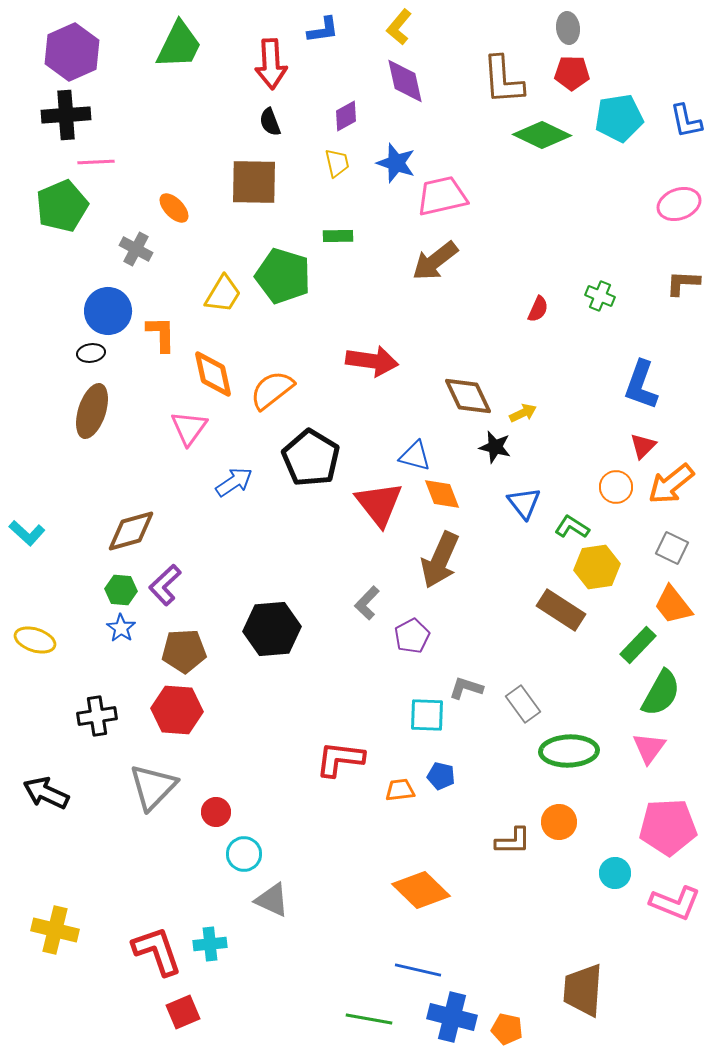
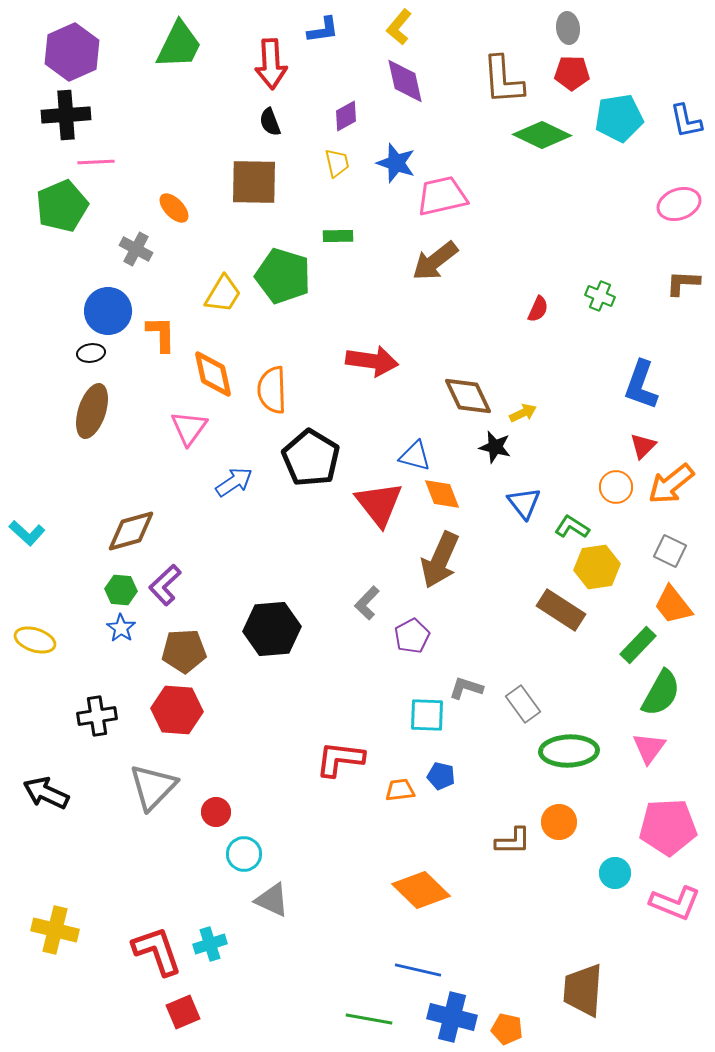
orange semicircle at (272, 390): rotated 54 degrees counterclockwise
gray square at (672, 548): moved 2 px left, 3 px down
cyan cross at (210, 944): rotated 12 degrees counterclockwise
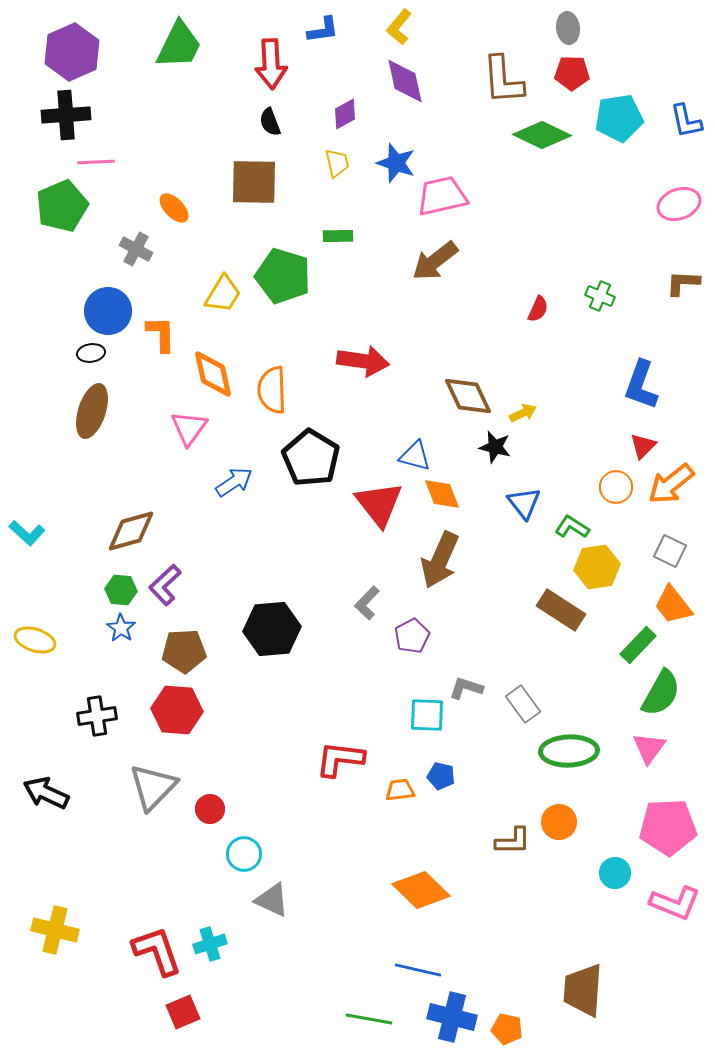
purple diamond at (346, 116): moved 1 px left, 2 px up
red arrow at (372, 361): moved 9 px left
red circle at (216, 812): moved 6 px left, 3 px up
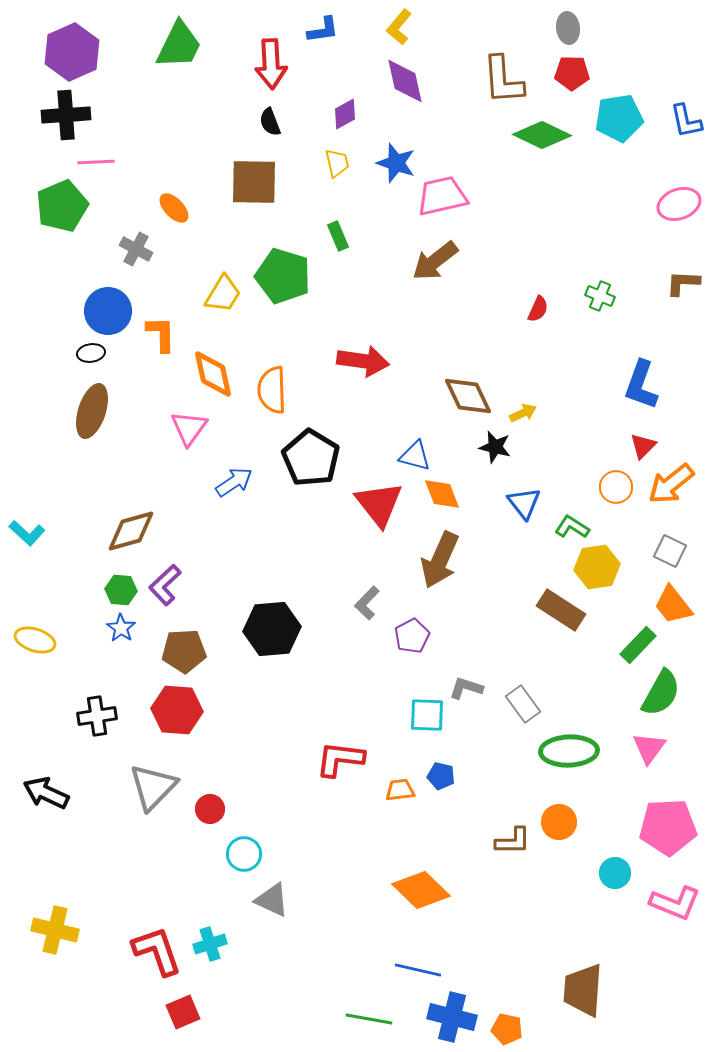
green rectangle at (338, 236): rotated 68 degrees clockwise
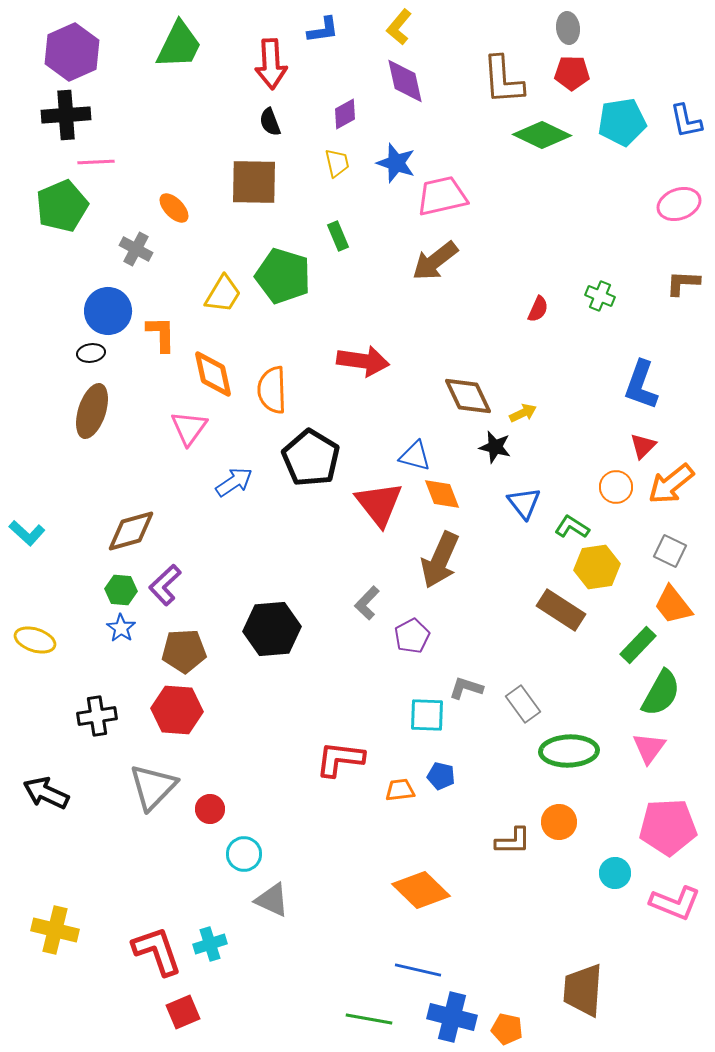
cyan pentagon at (619, 118): moved 3 px right, 4 px down
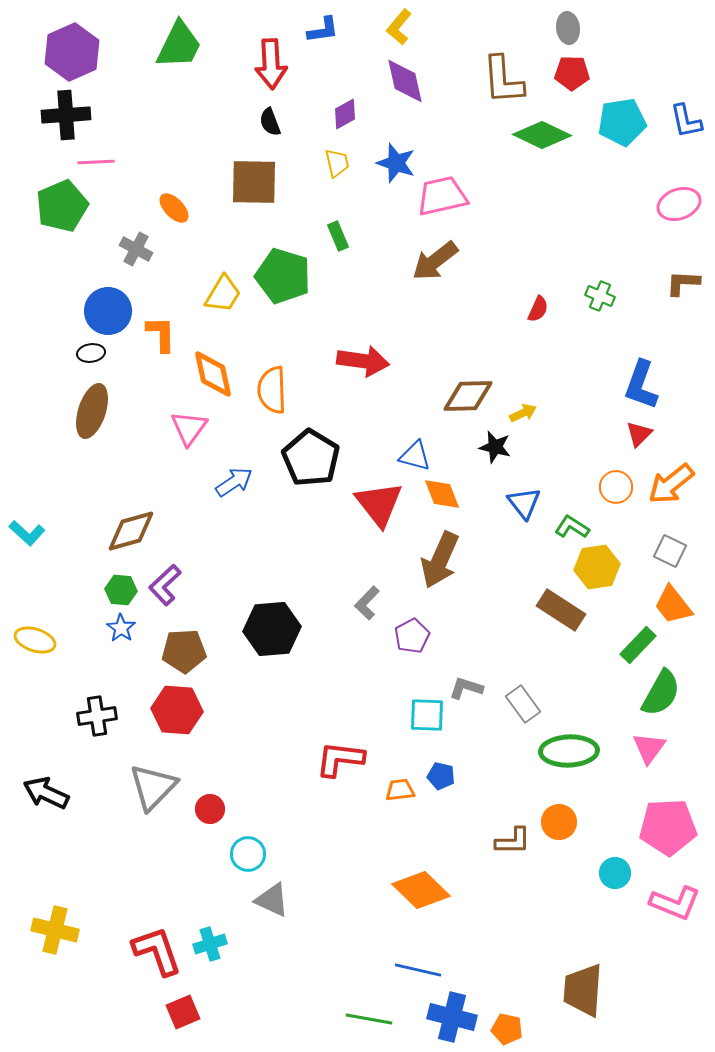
brown diamond at (468, 396): rotated 66 degrees counterclockwise
red triangle at (643, 446): moved 4 px left, 12 px up
cyan circle at (244, 854): moved 4 px right
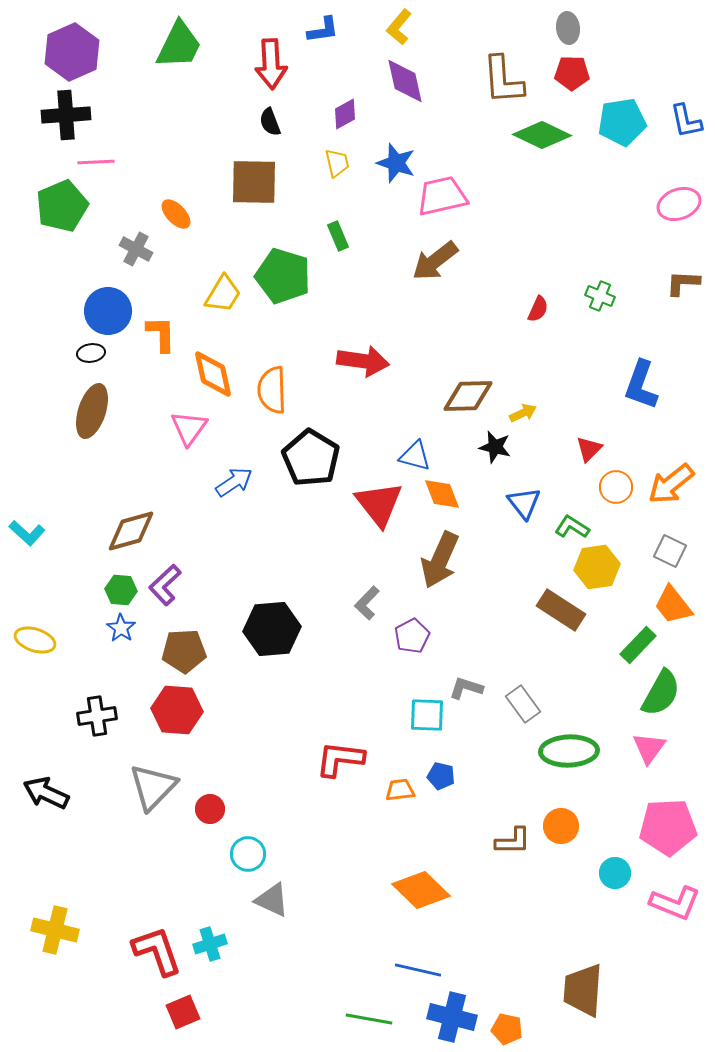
orange ellipse at (174, 208): moved 2 px right, 6 px down
red triangle at (639, 434): moved 50 px left, 15 px down
orange circle at (559, 822): moved 2 px right, 4 px down
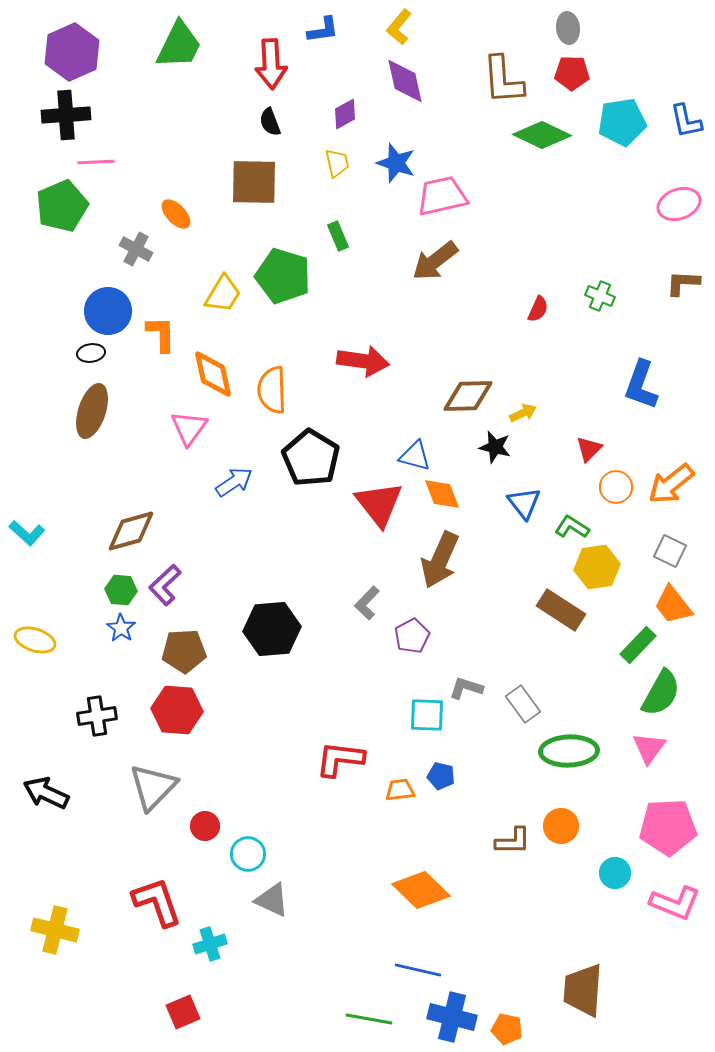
red circle at (210, 809): moved 5 px left, 17 px down
red L-shape at (157, 951): moved 49 px up
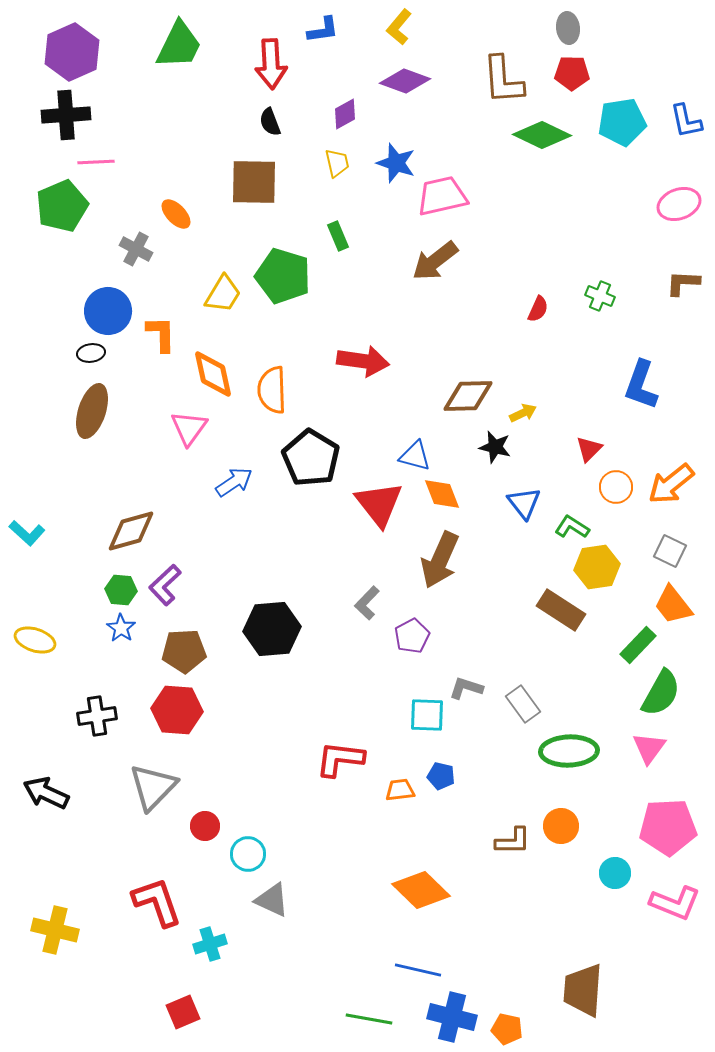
purple diamond at (405, 81): rotated 57 degrees counterclockwise
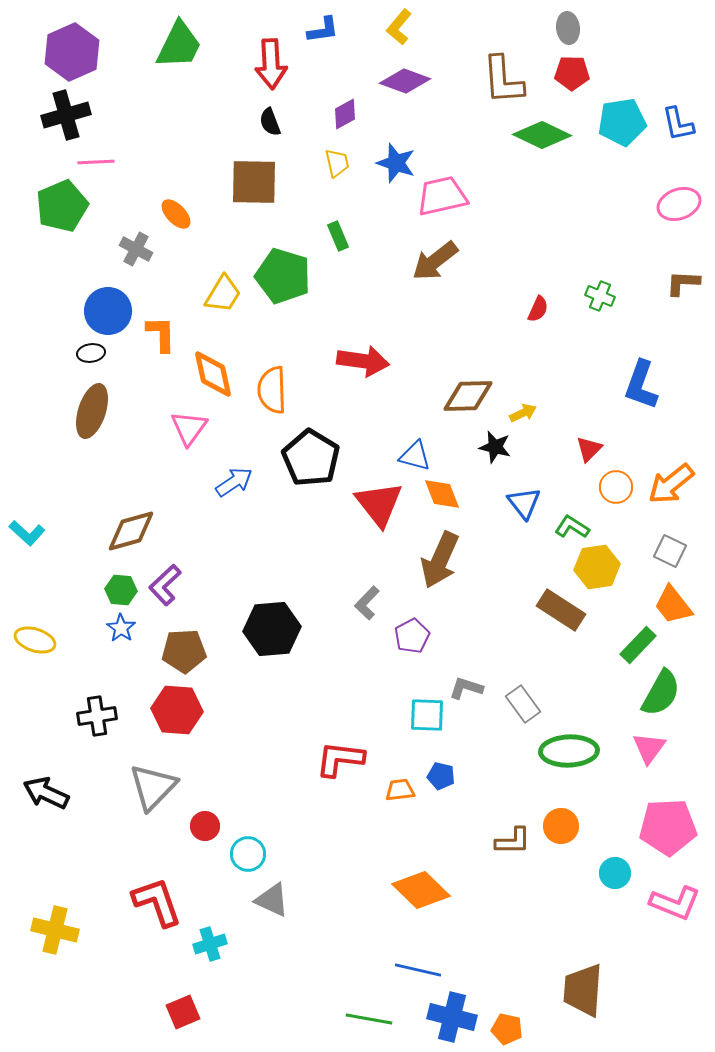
black cross at (66, 115): rotated 12 degrees counterclockwise
blue L-shape at (686, 121): moved 8 px left, 3 px down
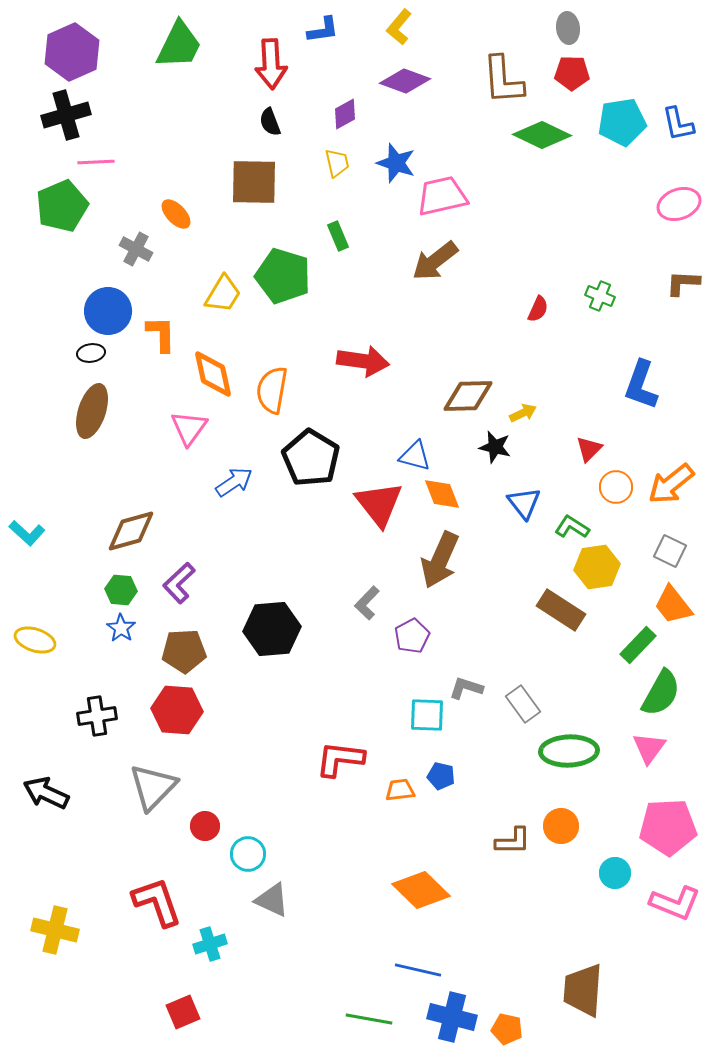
orange semicircle at (272, 390): rotated 12 degrees clockwise
purple L-shape at (165, 585): moved 14 px right, 2 px up
